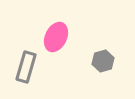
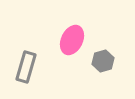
pink ellipse: moved 16 px right, 3 px down
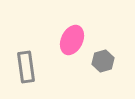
gray rectangle: rotated 24 degrees counterclockwise
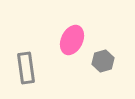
gray rectangle: moved 1 px down
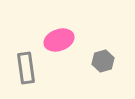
pink ellipse: moved 13 px left; rotated 44 degrees clockwise
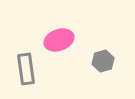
gray rectangle: moved 1 px down
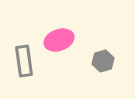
gray rectangle: moved 2 px left, 8 px up
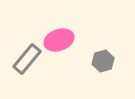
gray rectangle: moved 3 px right, 2 px up; rotated 48 degrees clockwise
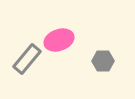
gray hexagon: rotated 15 degrees clockwise
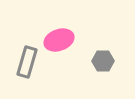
gray rectangle: moved 3 px down; rotated 24 degrees counterclockwise
